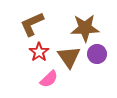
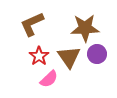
red star: moved 4 px down
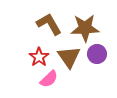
brown L-shape: moved 17 px right; rotated 84 degrees clockwise
red star: moved 1 px down
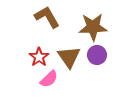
brown L-shape: moved 2 px left, 7 px up
brown star: moved 8 px right, 1 px up
purple circle: moved 1 px down
